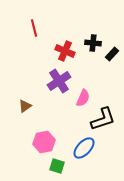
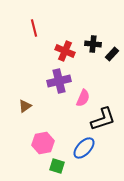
black cross: moved 1 px down
purple cross: rotated 20 degrees clockwise
pink hexagon: moved 1 px left, 1 px down
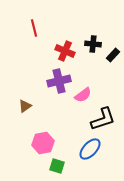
black rectangle: moved 1 px right, 1 px down
pink semicircle: moved 3 px up; rotated 30 degrees clockwise
blue ellipse: moved 6 px right, 1 px down
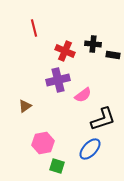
black rectangle: rotated 56 degrees clockwise
purple cross: moved 1 px left, 1 px up
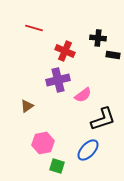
red line: rotated 60 degrees counterclockwise
black cross: moved 5 px right, 6 px up
brown triangle: moved 2 px right
blue ellipse: moved 2 px left, 1 px down
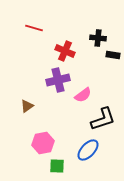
green square: rotated 14 degrees counterclockwise
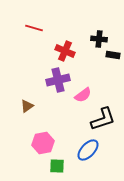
black cross: moved 1 px right, 1 px down
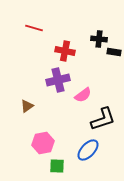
red cross: rotated 12 degrees counterclockwise
black rectangle: moved 1 px right, 3 px up
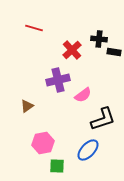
red cross: moved 7 px right, 1 px up; rotated 36 degrees clockwise
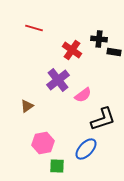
red cross: rotated 12 degrees counterclockwise
purple cross: rotated 25 degrees counterclockwise
blue ellipse: moved 2 px left, 1 px up
